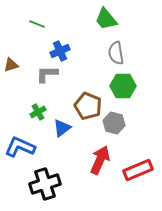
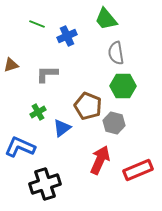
blue cross: moved 7 px right, 15 px up
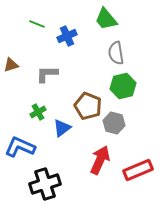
green hexagon: rotated 15 degrees counterclockwise
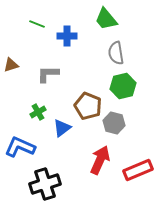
blue cross: rotated 24 degrees clockwise
gray L-shape: moved 1 px right
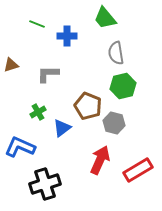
green trapezoid: moved 1 px left, 1 px up
red rectangle: rotated 8 degrees counterclockwise
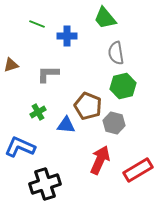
blue triangle: moved 4 px right, 3 px up; rotated 42 degrees clockwise
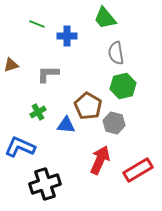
brown pentagon: rotated 8 degrees clockwise
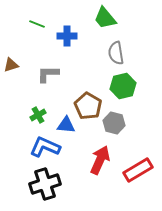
green cross: moved 3 px down
blue L-shape: moved 25 px right
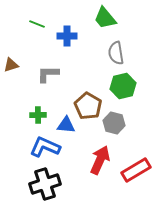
green cross: rotated 28 degrees clockwise
red rectangle: moved 2 px left
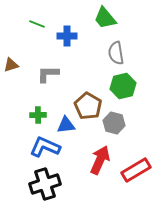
blue triangle: rotated 12 degrees counterclockwise
